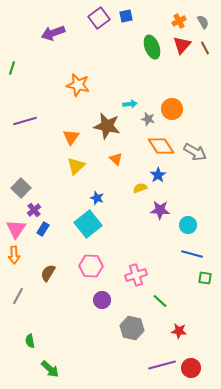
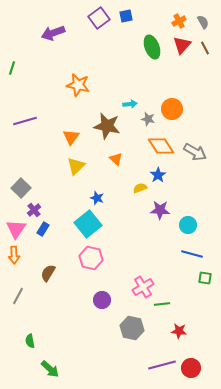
pink hexagon at (91, 266): moved 8 px up; rotated 10 degrees clockwise
pink cross at (136, 275): moved 7 px right, 12 px down; rotated 15 degrees counterclockwise
green line at (160, 301): moved 2 px right, 3 px down; rotated 49 degrees counterclockwise
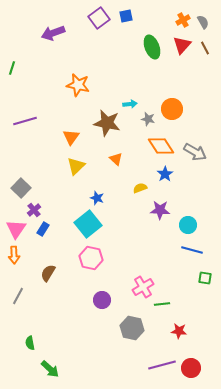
orange cross at (179, 21): moved 4 px right, 1 px up
brown star at (107, 126): moved 3 px up
blue star at (158, 175): moved 7 px right, 1 px up
blue line at (192, 254): moved 4 px up
green semicircle at (30, 341): moved 2 px down
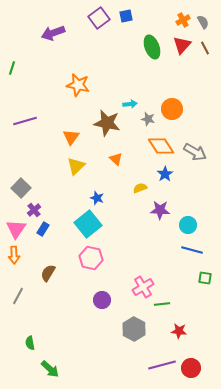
gray hexagon at (132, 328): moved 2 px right, 1 px down; rotated 15 degrees clockwise
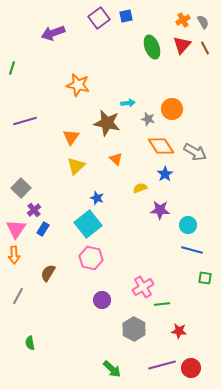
cyan arrow at (130, 104): moved 2 px left, 1 px up
green arrow at (50, 369): moved 62 px right
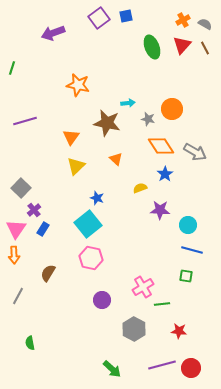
gray semicircle at (203, 22): moved 2 px right, 2 px down; rotated 32 degrees counterclockwise
green square at (205, 278): moved 19 px left, 2 px up
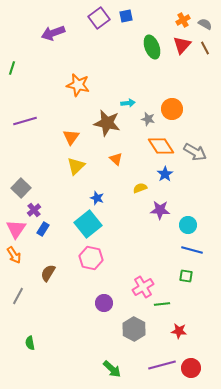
orange arrow at (14, 255): rotated 30 degrees counterclockwise
purple circle at (102, 300): moved 2 px right, 3 px down
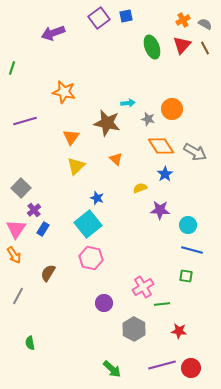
orange star at (78, 85): moved 14 px left, 7 px down
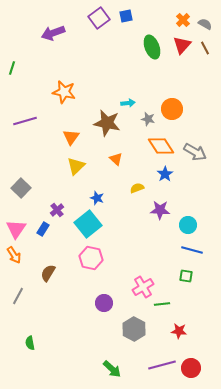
orange cross at (183, 20): rotated 16 degrees counterclockwise
yellow semicircle at (140, 188): moved 3 px left
purple cross at (34, 210): moved 23 px right
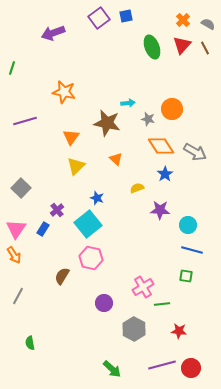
gray semicircle at (205, 24): moved 3 px right
brown semicircle at (48, 273): moved 14 px right, 3 px down
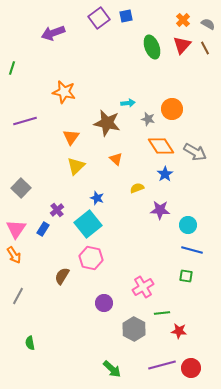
green line at (162, 304): moved 9 px down
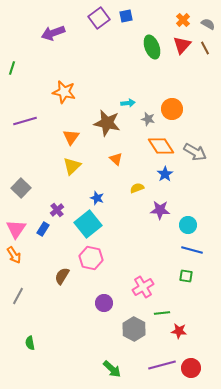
yellow triangle at (76, 166): moved 4 px left
